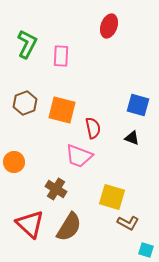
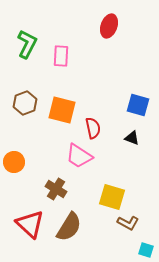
pink trapezoid: rotated 12 degrees clockwise
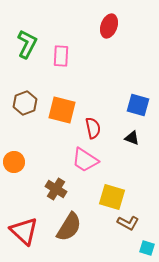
pink trapezoid: moved 6 px right, 4 px down
red triangle: moved 6 px left, 7 px down
cyan square: moved 1 px right, 2 px up
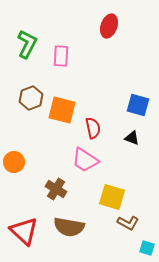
brown hexagon: moved 6 px right, 5 px up
brown semicircle: rotated 68 degrees clockwise
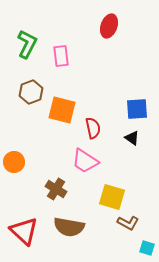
pink rectangle: rotated 10 degrees counterclockwise
brown hexagon: moved 6 px up
blue square: moved 1 px left, 4 px down; rotated 20 degrees counterclockwise
black triangle: rotated 14 degrees clockwise
pink trapezoid: moved 1 px down
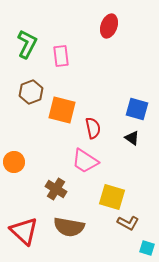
blue square: rotated 20 degrees clockwise
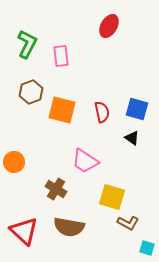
red ellipse: rotated 10 degrees clockwise
red semicircle: moved 9 px right, 16 px up
